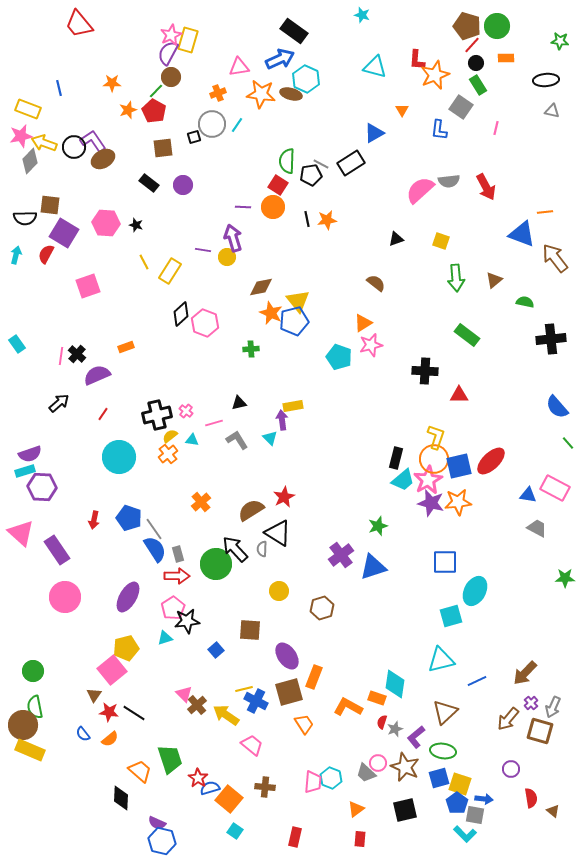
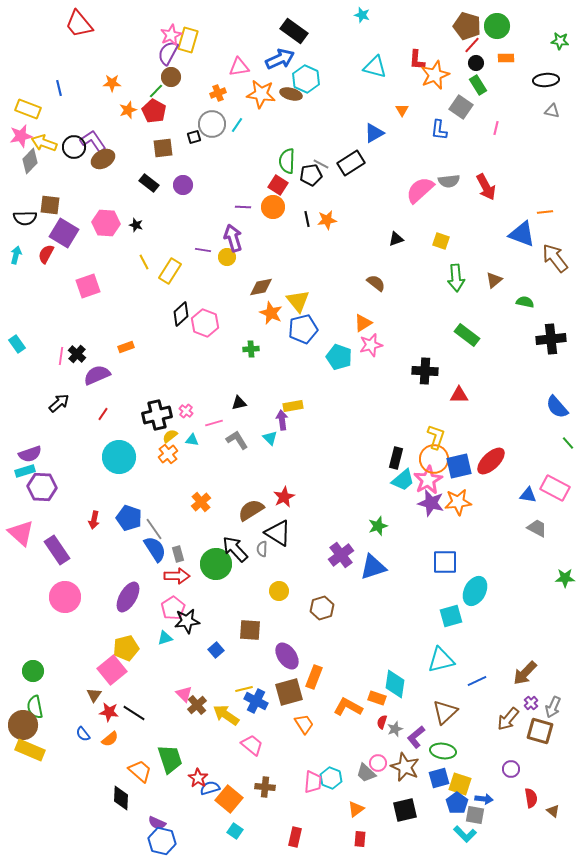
blue pentagon at (294, 321): moved 9 px right, 8 px down
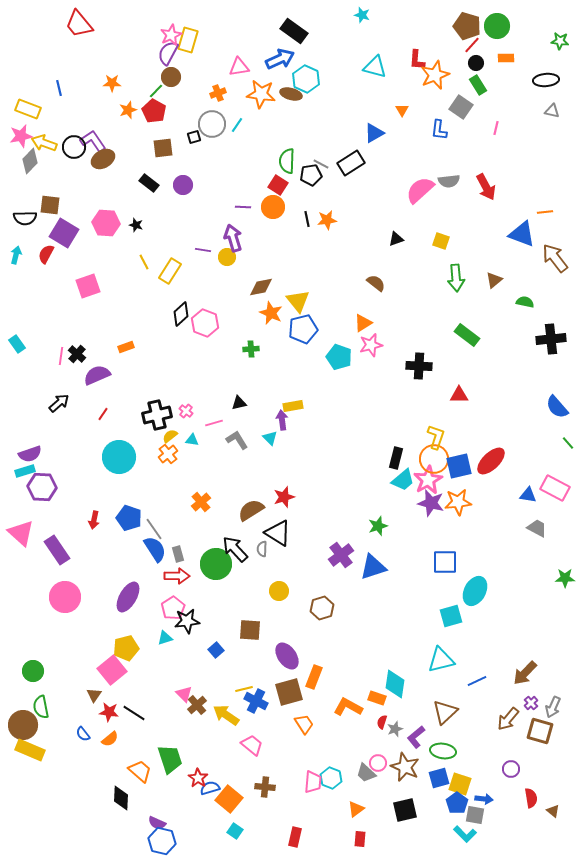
black cross at (425, 371): moved 6 px left, 5 px up
red star at (284, 497): rotated 10 degrees clockwise
green semicircle at (35, 707): moved 6 px right
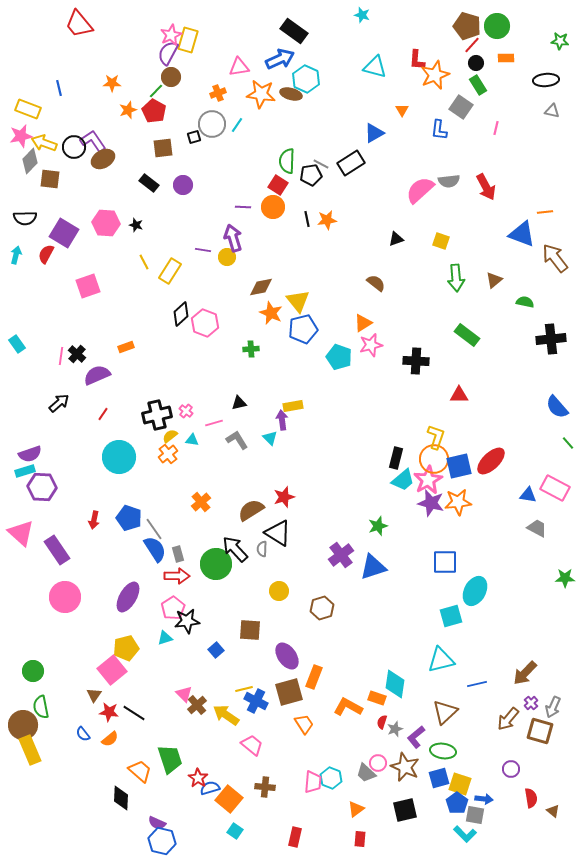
brown square at (50, 205): moved 26 px up
black cross at (419, 366): moved 3 px left, 5 px up
blue line at (477, 681): moved 3 px down; rotated 12 degrees clockwise
yellow rectangle at (30, 750): rotated 44 degrees clockwise
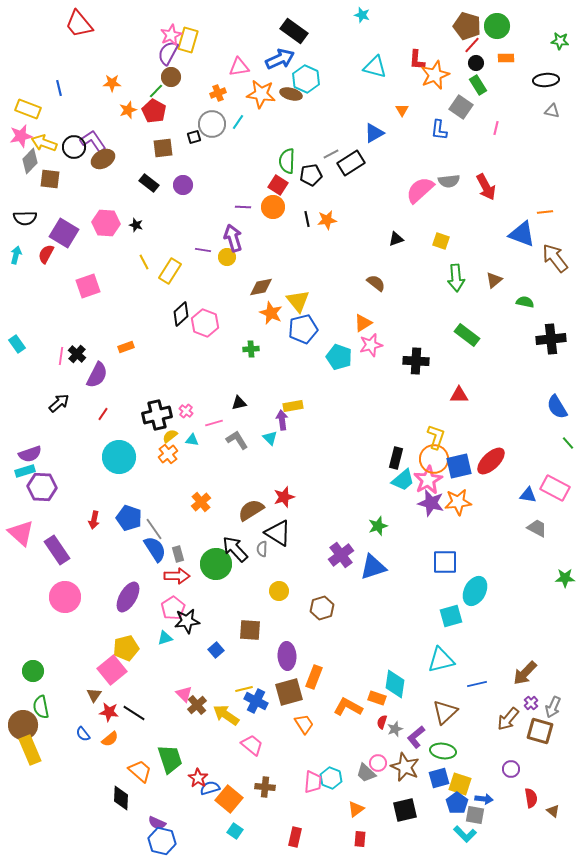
cyan line at (237, 125): moved 1 px right, 3 px up
gray line at (321, 164): moved 10 px right, 10 px up; rotated 56 degrees counterclockwise
purple semicircle at (97, 375): rotated 140 degrees clockwise
blue semicircle at (557, 407): rotated 10 degrees clockwise
purple ellipse at (287, 656): rotated 32 degrees clockwise
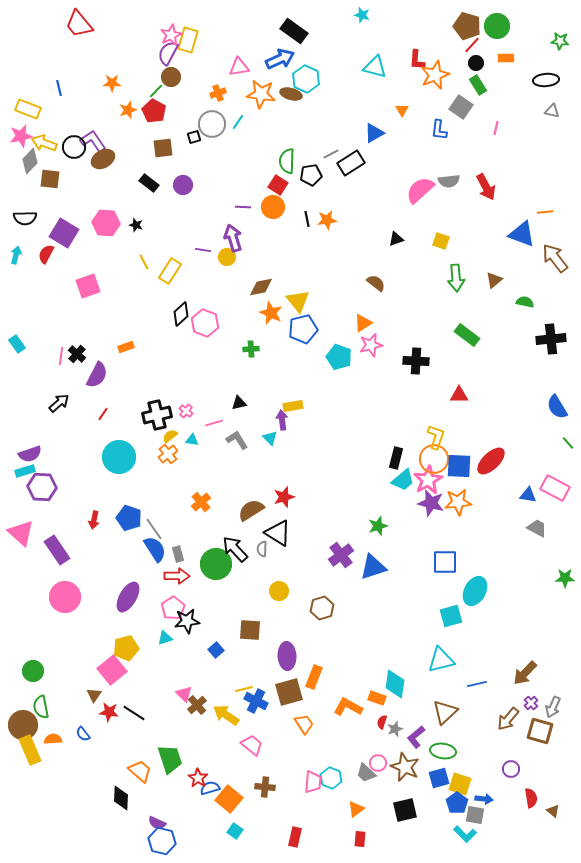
blue square at (459, 466): rotated 16 degrees clockwise
orange semicircle at (110, 739): moved 57 px left; rotated 144 degrees counterclockwise
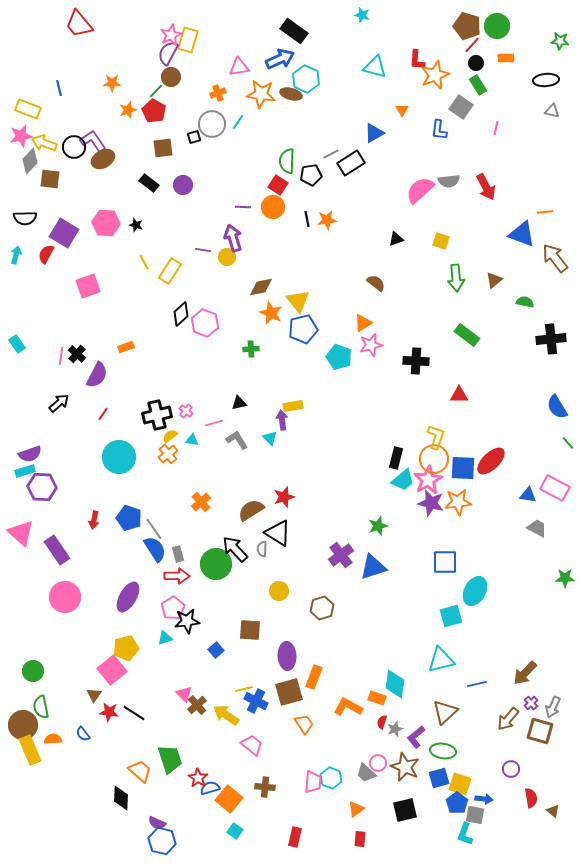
blue square at (459, 466): moved 4 px right, 2 px down
cyan L-shape at (465, 834): rotated 65 degrees clockwise
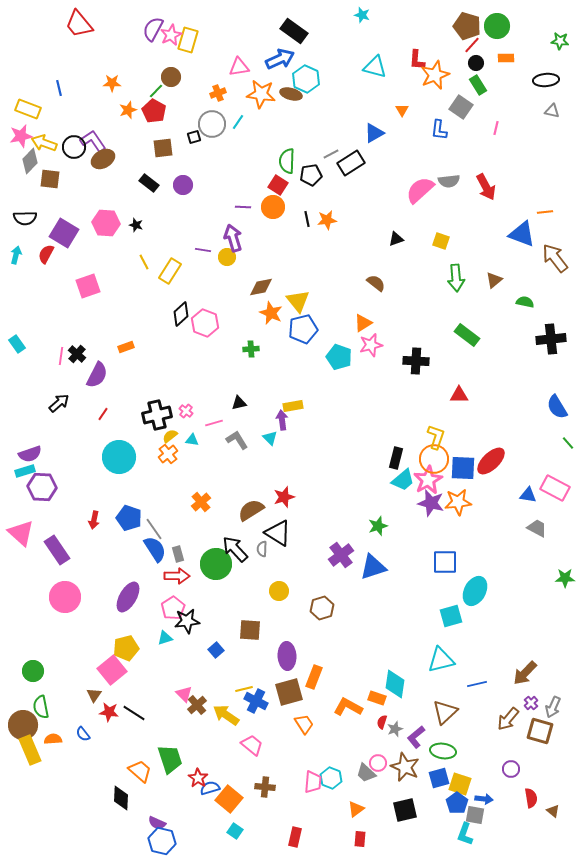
purple semicircle at (168, 53): moved 15 px left, 24 px up
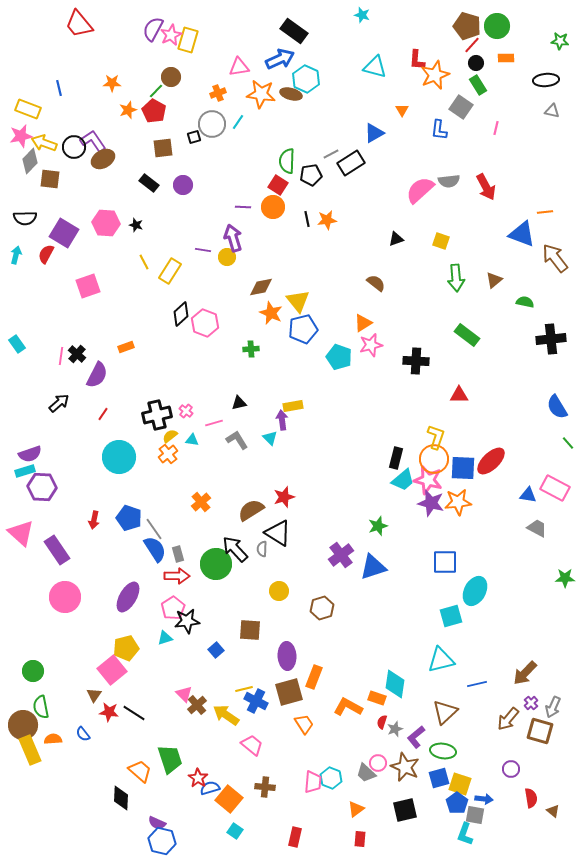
pink star at (428, 480): rotated 28 degrees counterclockwise
